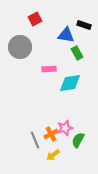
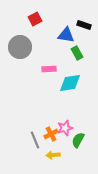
yellow arrow: rotated 32 degrees clockwise
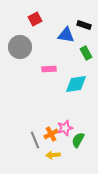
green rectangle: moved 9 px right
cyan diamond: moved 6 px right, 1 px down
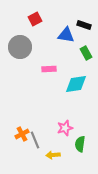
orange cross: moved 29 px left
green semicircle: moved 2 px right, 4 px down; rotated 21 degrees counterclockwise
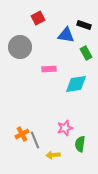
red square: moved 3 px right, 1 px up
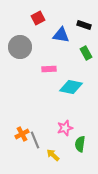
blue triangle: moved 5 px left
cyan diamond: moved 5 px left, 3 px down; rotated 20 degrees clockwise
yellow arrow: rotated 48 degrees clockwise
